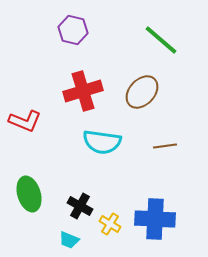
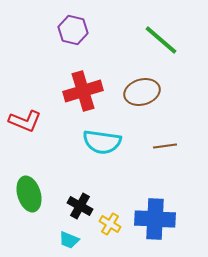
brown ellipse: rotated 32 degrees clockwise
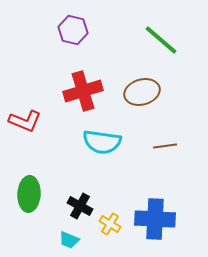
green ellipse: rotated 20 degrees clockwise
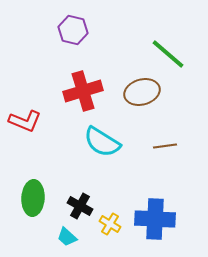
green line: moved 7 px right, 14 px down
cyan semicircle: rotated 24 degrees clockwise
green ellipse: moved 4 px right, 4 px down
cyan trapezoid: moved 2 px left, 3 px up; rotated 20 degrees clockwise
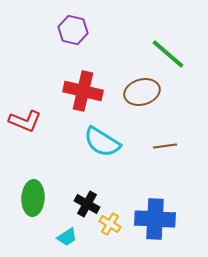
red cross: rotated 30 degrees clockwise
black cross: moved 7 px right, 2 px up
cyan trapezoid: rotated 75 degrees counterclockwise
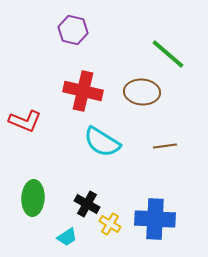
brown ellipse: rotated 20 degrees clockwise
